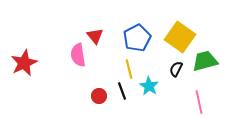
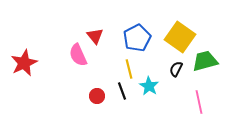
pink semicircle: rotated 15 degrees counterclockwise
red circle: moved 2 px left
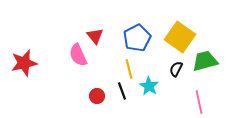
red star: rotated 12 degrees clockwise
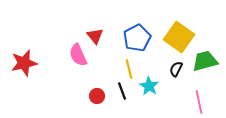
yellow square: moved 1 px left
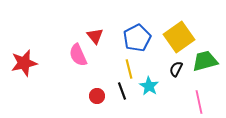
yellow square: rotated 20 degrees clockwise
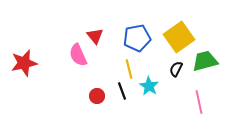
blue pentagon: rotated 16 degrees clockwise
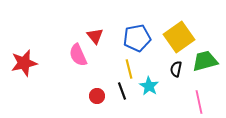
black semicircle: rotated 14 degrees counterclockwise
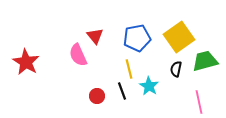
red star: moved 2 px right, 1 px up; rotated 28 degrees counterclockwise
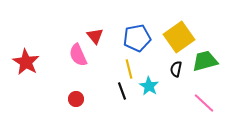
red circle: moved 21 px left, 3 px down
pink line: moved 5 px right, 1 px down; rotated 35 degrees counterclockwise
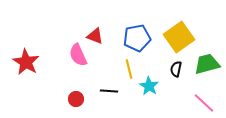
red triangle: rotated 30 degrees counterclockwise
green trapezoid: moved 2 px right, 3 px down
black line: moved 13 px left; rotated 66 degrees counterclockwise
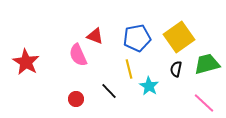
black line: rotated 42 degrees clockwise
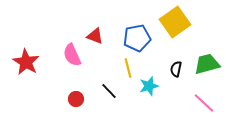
yellow square: moved 4 px left, 15 px up
pink semicircle: moved 6 px left
yellow line: moved 1 px left, 1 px up
cyan star: rotated 24 degrees clockwise
